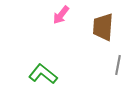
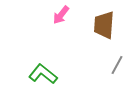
brown trapezoid: moved 1 px right, 2 px up
gray line: moved 1 px left; rotated 18 degrees clockwise
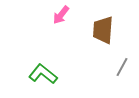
brown trapezoid: moved 1 px left, 5 px down
gray line: moved 5 px right, 2 px down
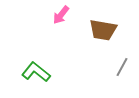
brown trapezoid: rotated 84 degrees counterclockwise
green L-shape: moved 7 px left, 2 px up
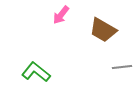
brown trapezoid: rotated 20 degrees clockwise
gray line: rotated 54 degrees clockwise
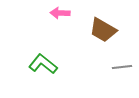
pink arrow: moved 1 px left, 2 px up; rotated 54 degrees clockwise
green L-shape: moved 7 px right, 8 px up
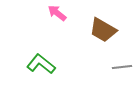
pink arrow: moved 3 px left; rotated 36 degrees clockwise
green L-shape: moved 2 px left
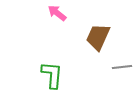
brown trapezoid: moved 5 px left, 7 px down; rotated 84 degrees clockwise
green L-shape: moved 11 px right, 11 px down; rotated 56 degrees clockwise
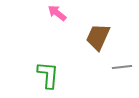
green L-shape: moved 4 px left
